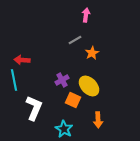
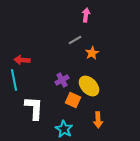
white L-shape: rotated 20 degrees counterclockwise
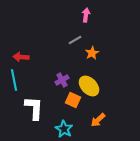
red arrow: moved 1 px left, 3 px up
orange arrow: rotated 49 degrees clockwise
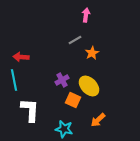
white L-shape: moved 4 px left, 2 px down
cyan star: rotated 18 degrees counterclockwise
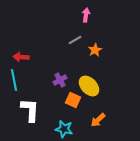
orange star: moved 3 px right, 3 px up
purple cross: moved 2 px left
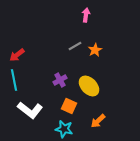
gray line: moved 6 px down
red arrow: moved 4 px left, 2 px up; rotated 42 degrees counterclockwise
orange square: moved 4 px left, 6 px down
white L-shape: rotated 125 degrees clockwise
orange arrow: moved 1 px down
